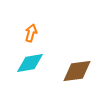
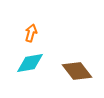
brown diamond: rotated 60 degrees clockwise
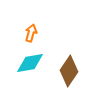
brown diamond: moved 8 px left; rotated 72 degrees clockwise
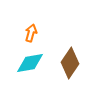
brown diamond: moved 1 px right, 8 px up
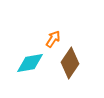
orange arrow: moved 22 px right, 6 px down; rotated 18 degrees clockwise
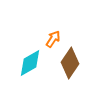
cyan diamond: rotated 20 degrees counterclockwise
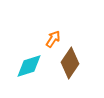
cyan diamond: moved 1 px left, 3 px down; rotated 12 degrees clockwise
